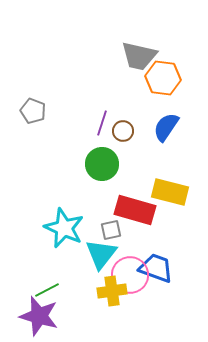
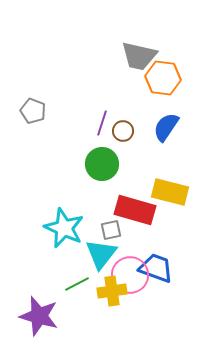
green line: moved 30 px right, 6 px up
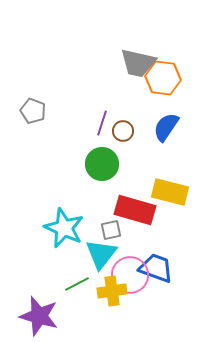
gray trapezoid: moved 1 px left, 7 px down
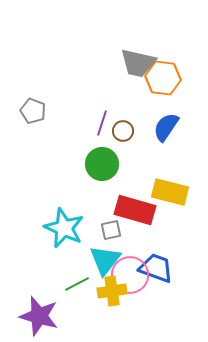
cyan triangle: moved 4 px right, 6 px down
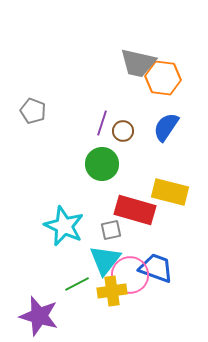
cyan star: moved 2 px up
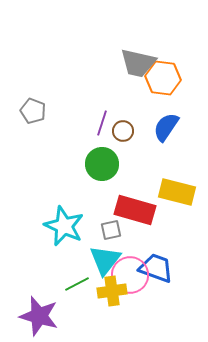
yellow rectangle: moved 7 px right
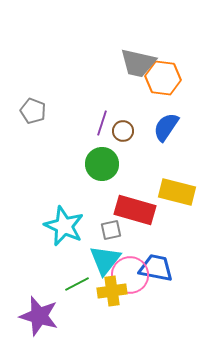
blue trapezoid: rotated 9 degrees counterclockwise
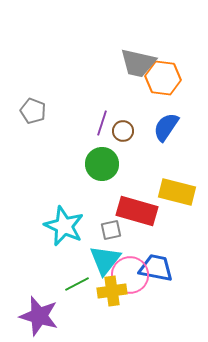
red rectangle: moved 2 px right, 1 px down
